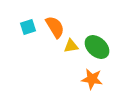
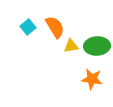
cyan square: rotated 21 degrees counterclockwise
green ellipse: moved 1 px up; rotated 45 degrees counterclockwise
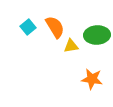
green ellipse: moved 11 px up
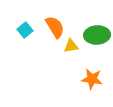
cyan square: moved 3 px left, 3 px down
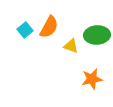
orange semicircle: moved 6 px left; rotated 60 degrees clockwise
yellow triangle: rotated 28 degrees clockwise
orange star: rotated 20 degrees counterclockwise
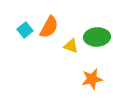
green ellipse: moved 2 px down
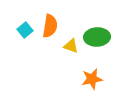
orange semicircle: moved 1 px right, 1 px up; rotated 20 degrees counterclockwise
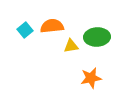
orange semicircle: moved 2 px right; rotated 105 degrees counterclockwise
yellow triangle: rotated 28 degrees counterclockwise
orange star: moved 1 px left, 1 px up
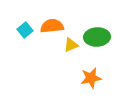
yellow triangle: moved 1 px up; rotated 14 degrees counterclockwise
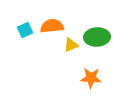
cyan square: rotated 14 degrees clockwise
orange star: rotated 15 degrees clockwise
